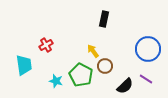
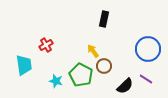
brown circle: moved 1 px left
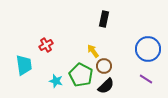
black semicircle: moved 19 px left
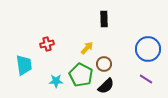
black rectangle: rotated 14 degrees counterclockwise
red cross: moved 1 px right, 1 px up; rotated 16 degrees clockwise
yellow arrow: moved 6 px left, 3 px up; rotated 80 degrees clockwise
brown circle: moved 2 px up
cyan star: rotated 16 degrees counterclockwise
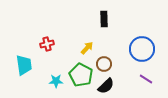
blue circle: moved 6 px left
